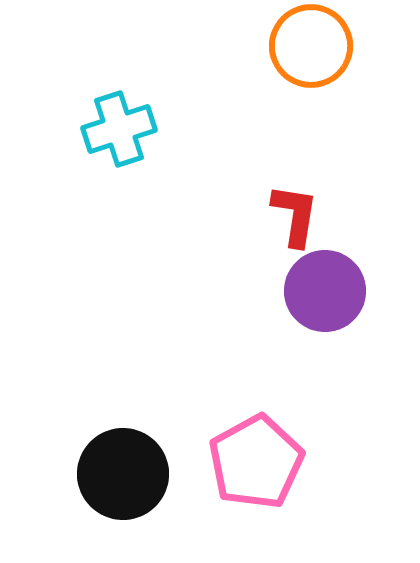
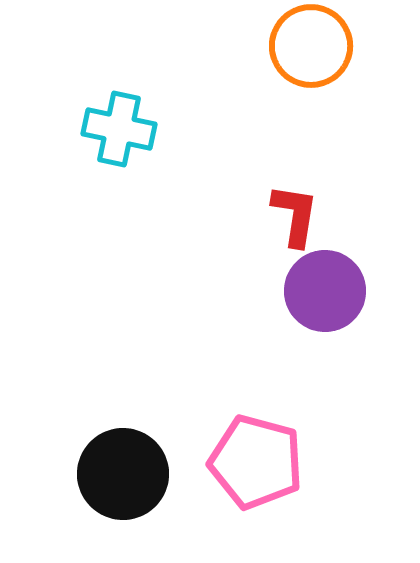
cyan cross: rotated 30 degrees clockwise
pink pentagon: rotated 28 degrees counterclockwise
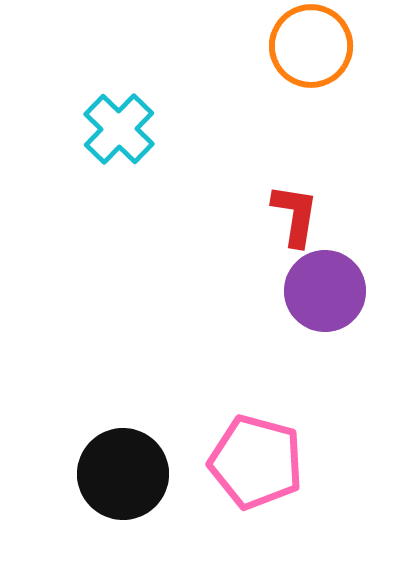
cyan cross: rotated 32 degrees clockwise
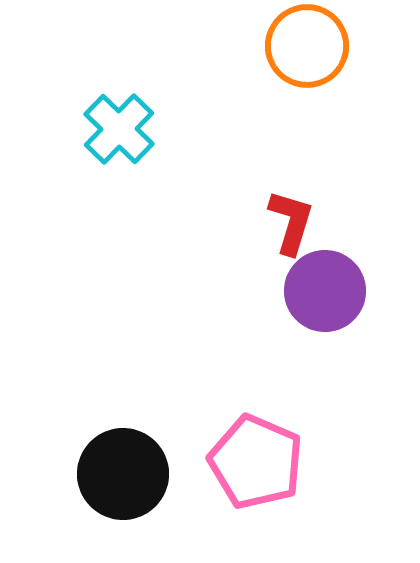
orange circle: moved 4 px left
red L-shape: moved 4 px left, 7 px down; rotated 8 degrees clockwise
pink pentagon: rotated 8 degrees clockwise
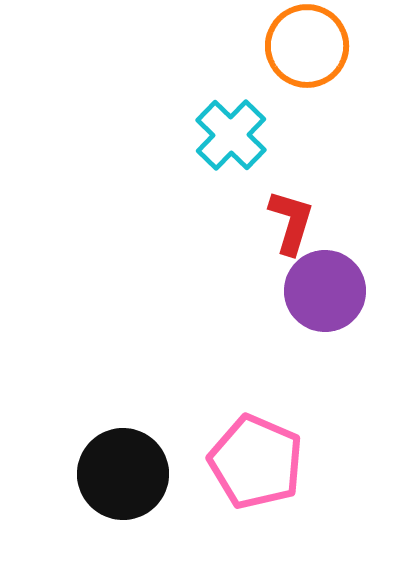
cyan cross: moved 112 px right, 6 px down
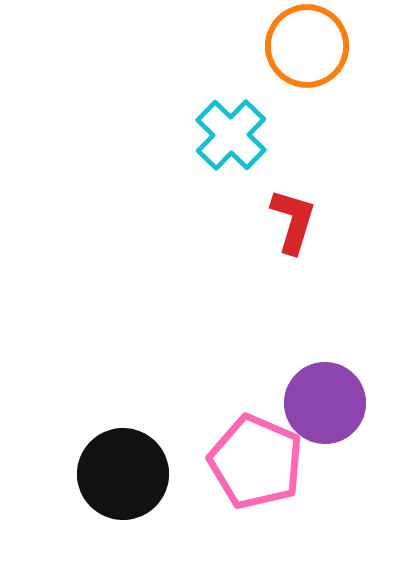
red L-shape: moved 2 px right, 1 px up
purple circle: moved 112 px down
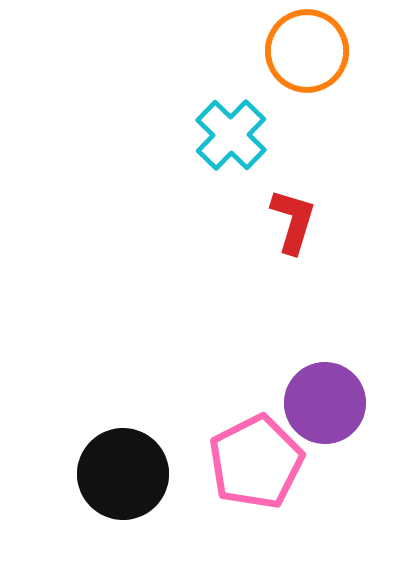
orange circle: moved 5 px down
pink pentagon: rotated 22 degrees clockwise
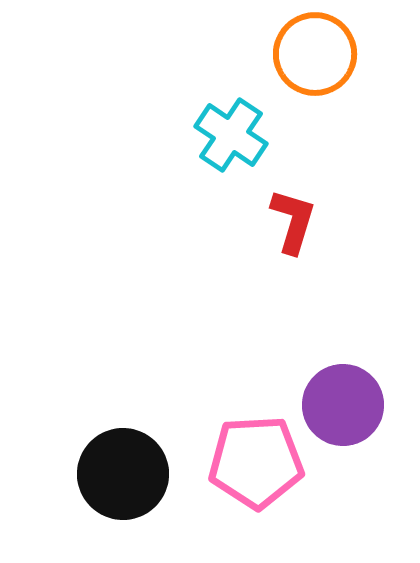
orange circle: moved 8 px right, 3 px down
cyan cross: rotated 10 degrees counterclockwise
purple circle: moved 18 px right, 2 px down
pink pentagon: rotated 24 degrees clockwise
